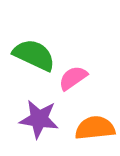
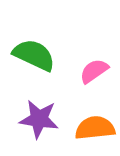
pink semicircle: moved 21 px right, 7 px up
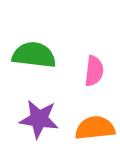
green semicircle: rotated 18 degrees counterclockwise
pink semicircle: rotated 132 degrees clockwise
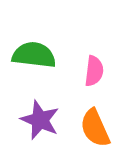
purple star: moved 1 px right, 1 px down; rotated 15 degrees clockwise
orange semicircle: rotated 108 degrees counterclockwise
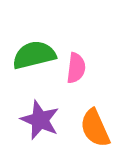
green semicircle: rotated 21 degrees counterclockwise
pink semicircle: moved 18 px left, 3 px up
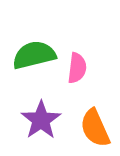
pink semicircle: moved 1 px right
purple star: moved 1 px right; rotated 15 degrees clockwise
